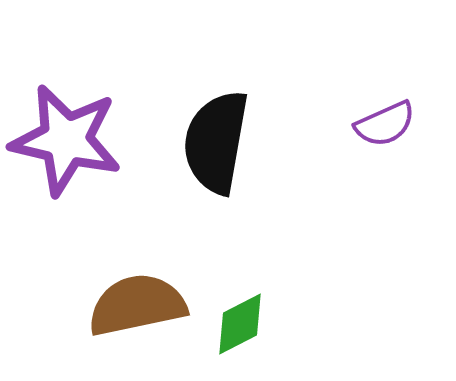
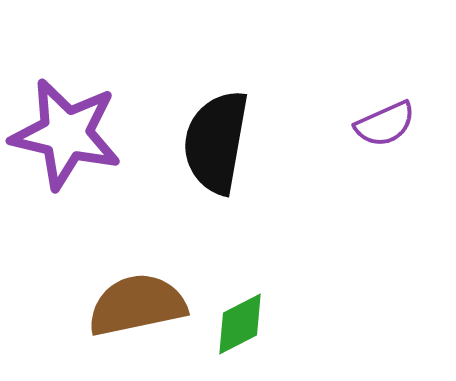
purple star: moved 6 px up
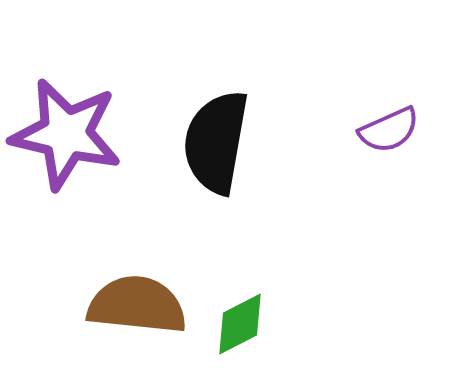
purple semicircle: moved 4 px right, 6 px down
brown semicircle: rotated 18 degrees clockwise
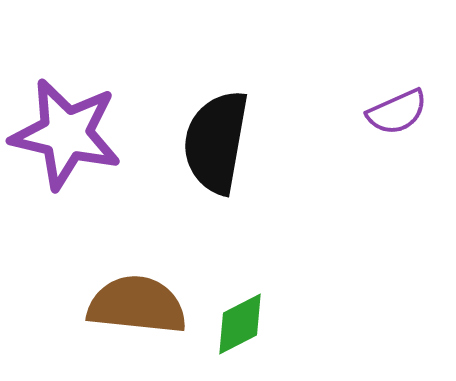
purple semicircle: moved 8 px right, 18 px up
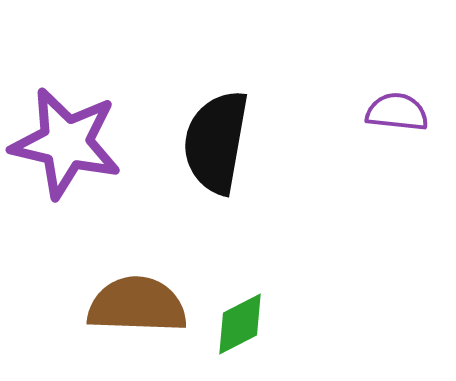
purple semicircle: rotated 150 degrees counterclockwise
purple star: moved 9 px down
brown semicircle: rotated 4 degrees counterclockwise
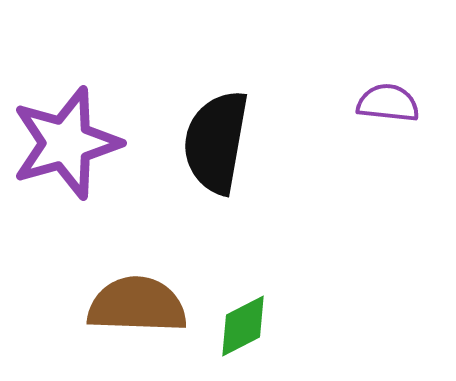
purple semicircle: moved 9 px left, 9 px up
purple star: rotated 29 degrees counterclockwise
green diamond: moved 3 px right, 2 px down
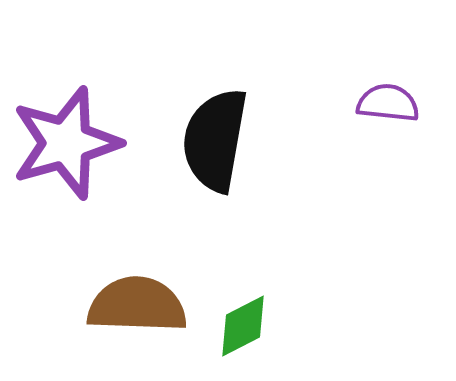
black semicircle: moved 1 px left, 2 px up
